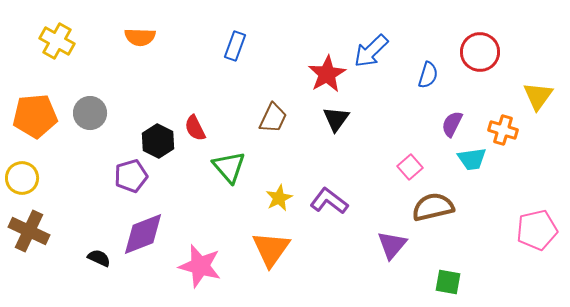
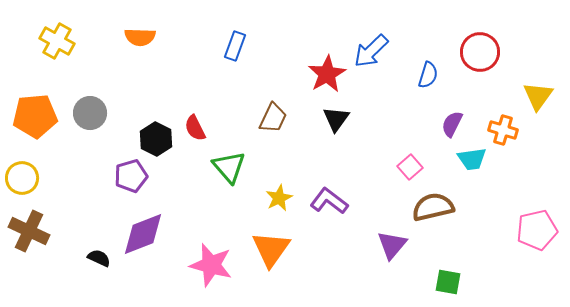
black hexagon: moved 2 px left, 2 px up
pink star: moved 11 px right, 1 px up
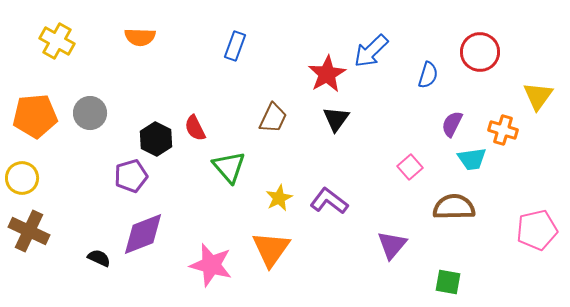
brown semicircle: moved 21 px right; rotated 12 degrees clockwise
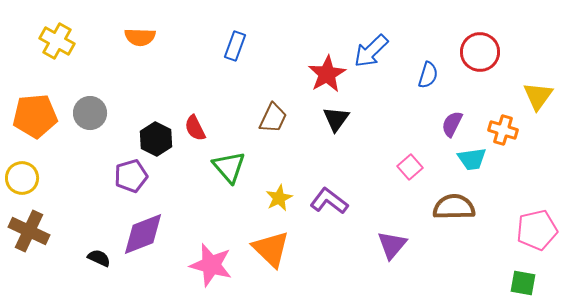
orange triangle: rotated 21 degrees counterclockwise
green square: moved 75 px right, 1 px down
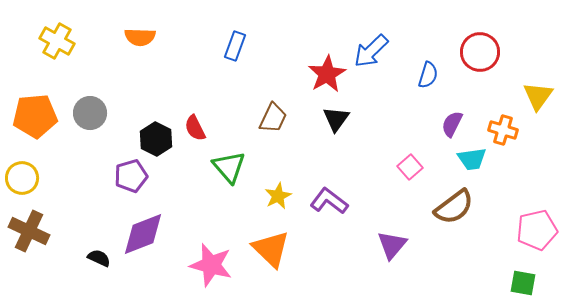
yellow star: moved 1 px left, 2 px up
brown semicircle: rotated 144 degrees clockwise
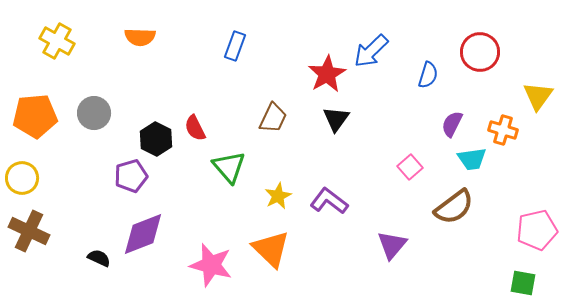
gray circle: moved 4 px right
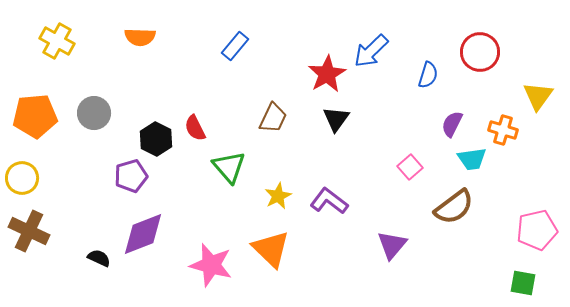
blue rectangle: rotated 20 degrees clockwise
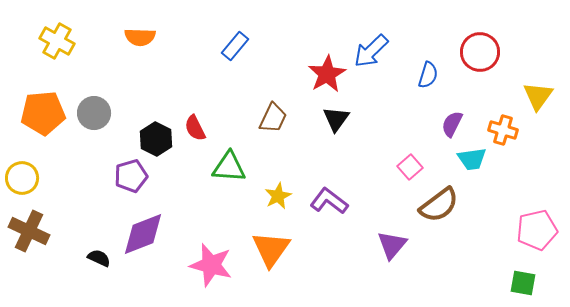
orange pentagon: moved 8 px right, 3 px up
green triangle: rotated 45 degrees counterclockwise
brown semicircle: moved 15 px left, 2 px up
orange triangle: rotated 21 degrees clockwise
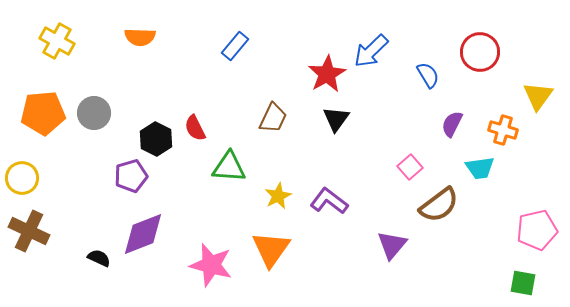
blue semicircle: rotated 48 degrees counterclockwise
cyan trapezoid: moved 8 px right, 9 px down
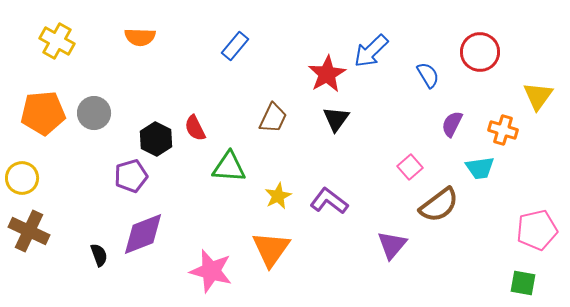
black semicircle: moved 3 px up; rotated 45 degrees clockwise
pink star: moved 6 px down
